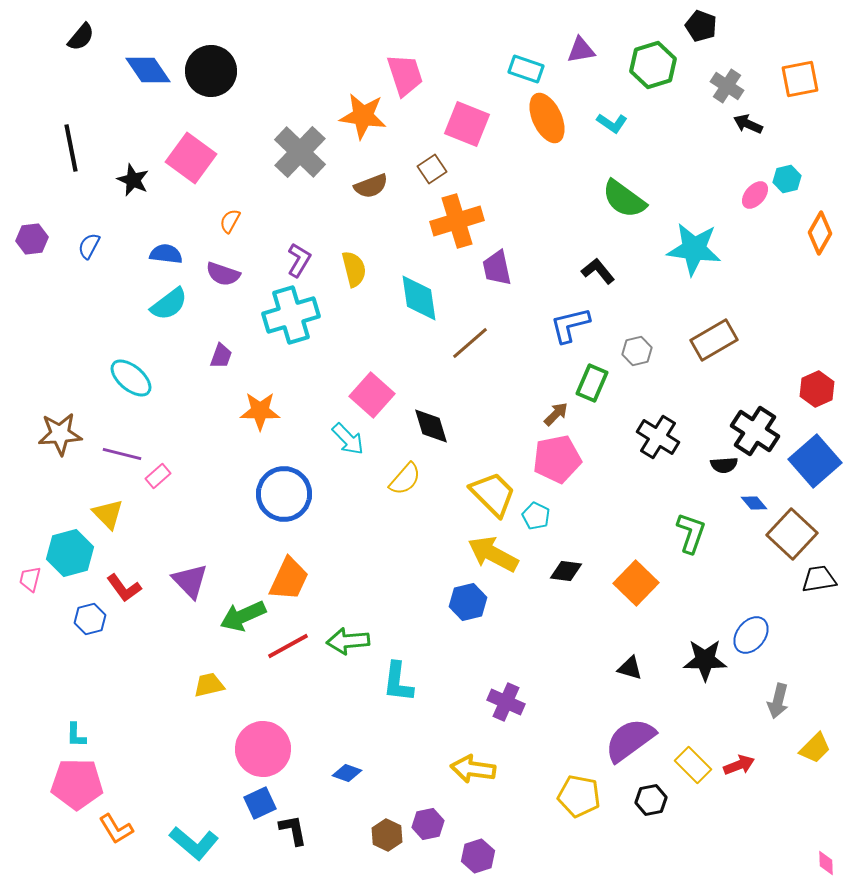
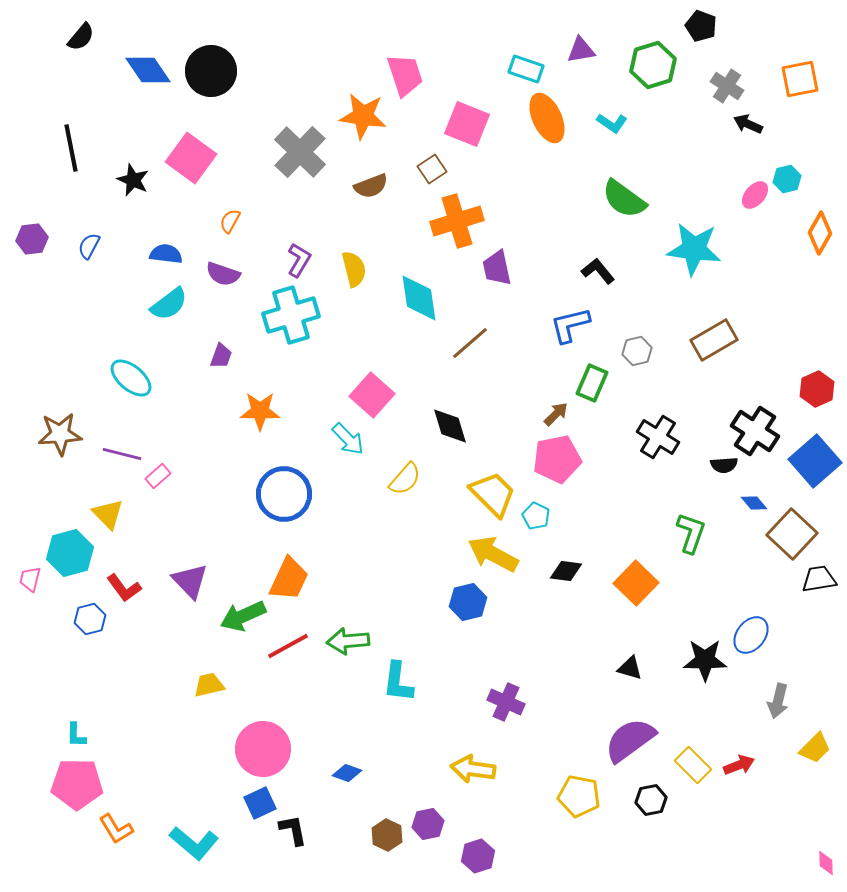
black diamond at (431, 426): moved 19 px right
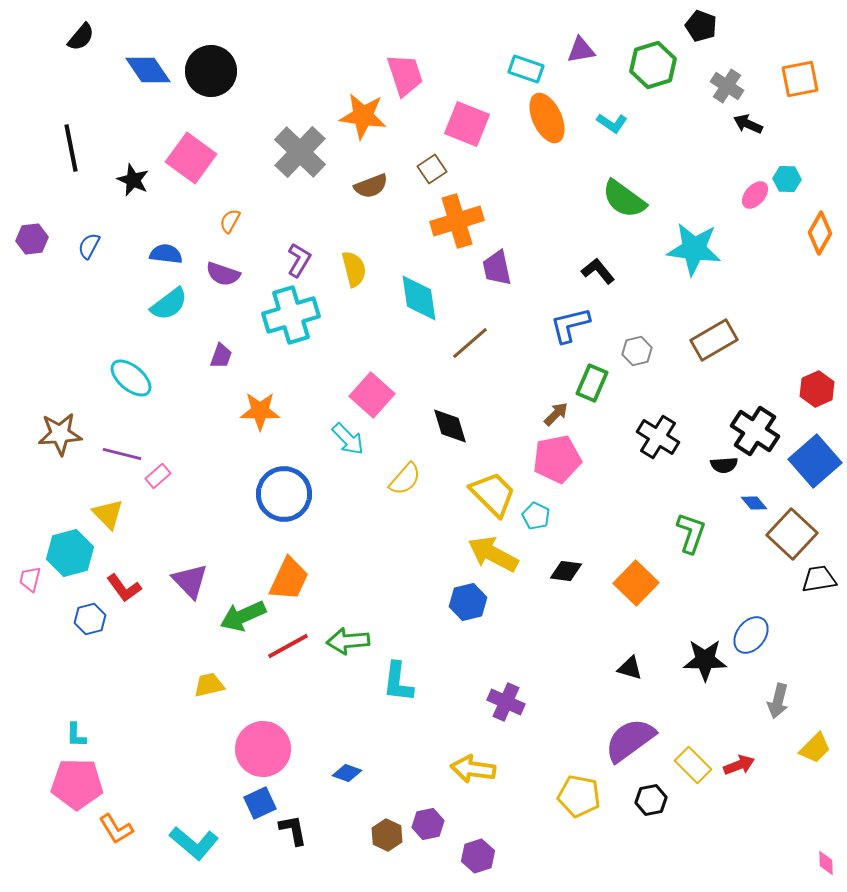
cyan hexagon at (787, 179): rotated 16 degrees clockwise
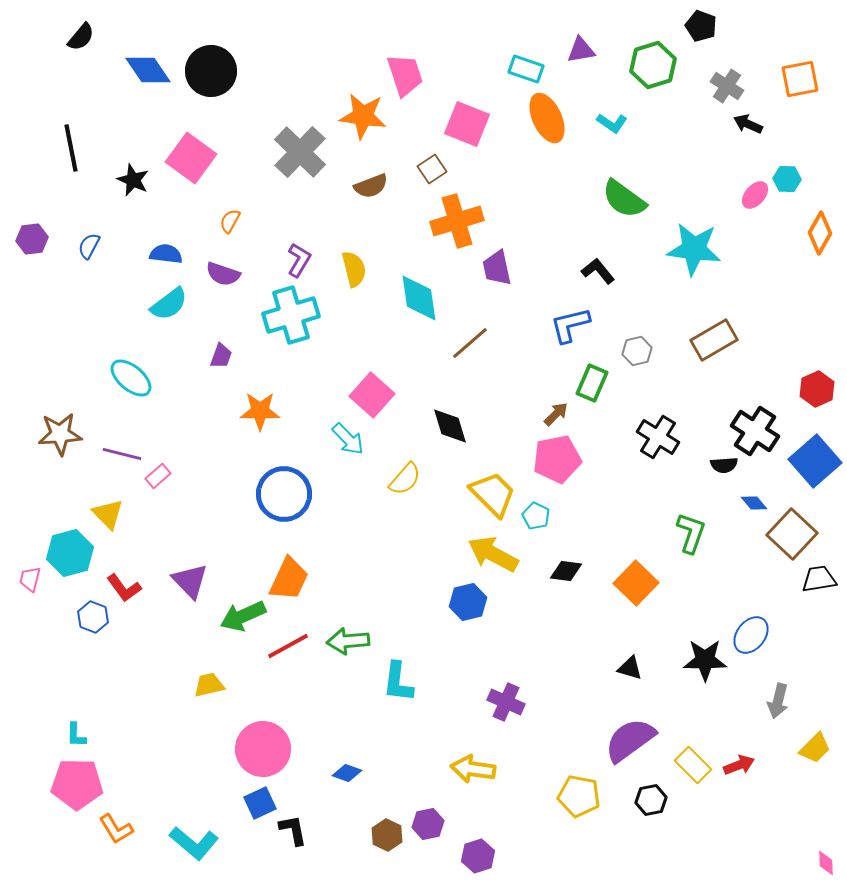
blue hexagon at (90, 619): moved 3 px right, 2 px up; rotated 24 degrees counterclockwise
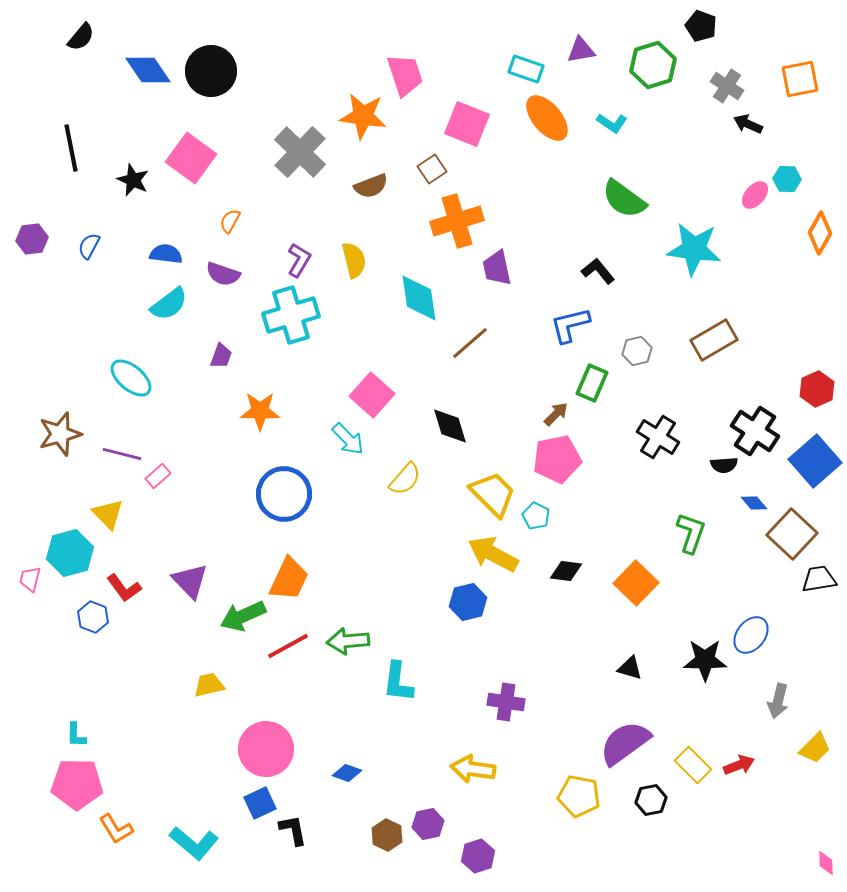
orange ellipse at (547, 118): rotated 15 degrees counterclockwise
yellow semicircle at (354, 269): moved 9 px up
brown star at (60, 434): rotated 12 degrees counterclockwise
purple cross at (506, 702): rotated 15 degrees counterclockwise
purple semicircle at (630, 740): moved 5 px left, 3 px down
pink circle at (263, 749): moved 3 px right
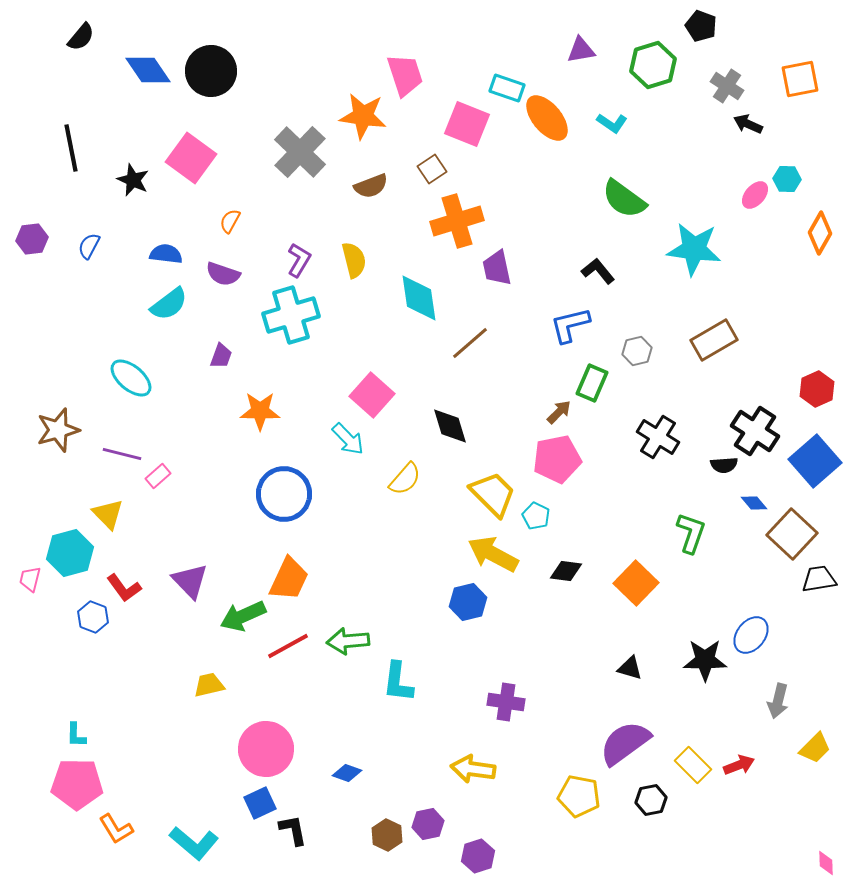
cyan rectangle at (526, 69): moved 19 px left, 19 px down
brown arrow at (556, 414): moved 3 px right, 2 px up
brown star at (60, 434): moved 2 px left, 4 px up
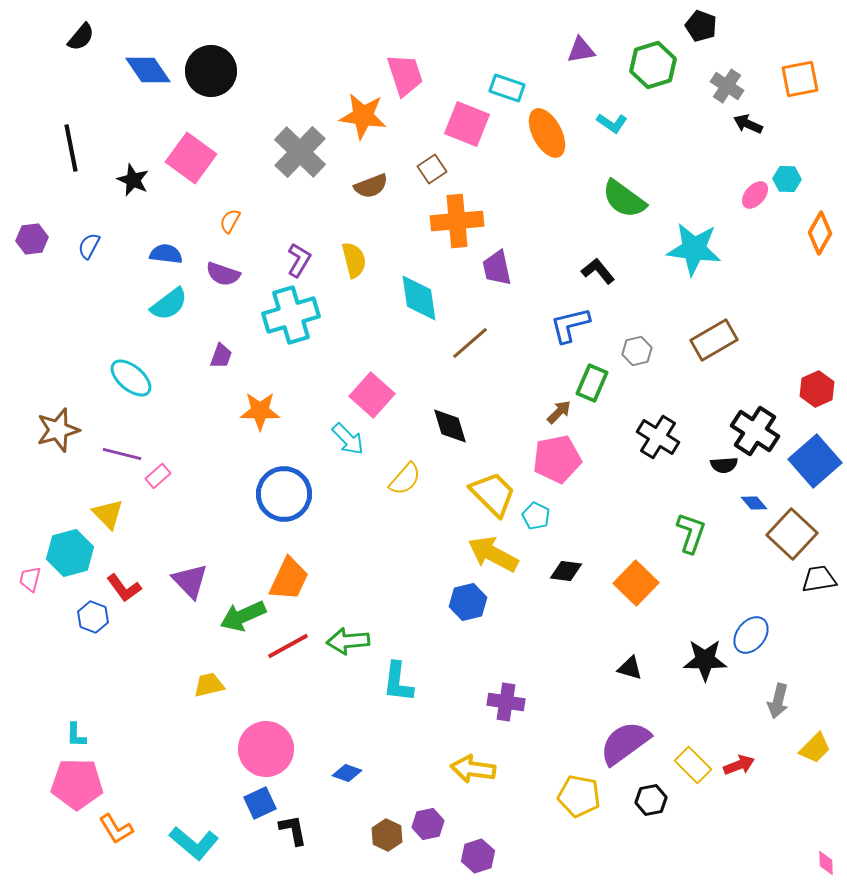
orange ellipse at (547, 118): moved 15 px down; rotated 12 degrees clockwise
orange cross at (457, 221): rotated 12 degrees clockwise
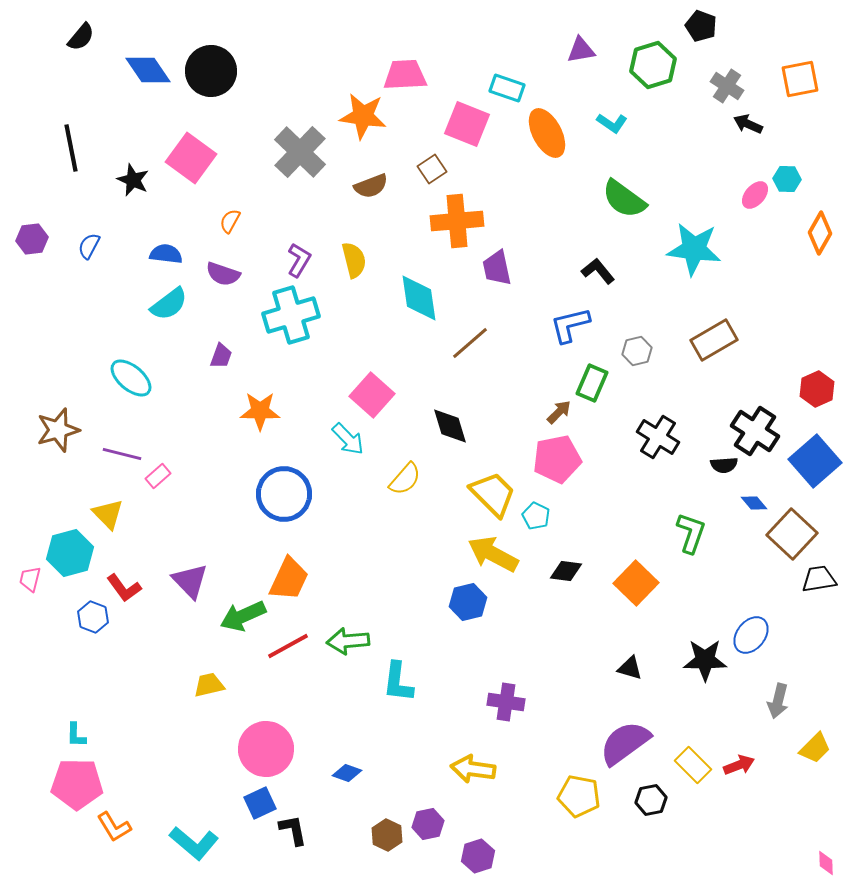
pink trapezoid at (405, 75): rotated 75 degrees counterclockwise
orange L-shape at (116, 829): moved 2 px left, 2 px up
